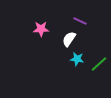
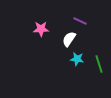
green line: rotated 66 degrees counterclockwise
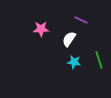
purple line: moved 1 px right, 1 px up
cyan star: moved 3 px left, 3 px down
green line: moved 4 px up
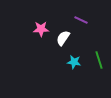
white semicircle: moved 6 px left, 1 px up
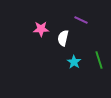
white semicircle: rotated 21 degrees counterclockwise
cyan star: rotated 24 degrees clockwise
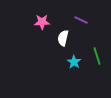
pink star: moved 1 px right, 7 px up
green line: moved 2 px left, 4 px up
